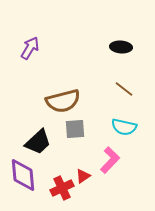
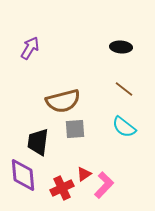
cyan semicircle: rotated 25 degrees clockwise
black trapezoid: rotated 140 degrees clockwise
pink L-shape: moved 6 px left, 25 px down
red triangle: moved 1 px right, 2 px up
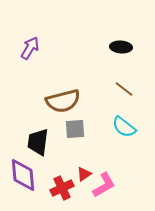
pink L-shape: rotated 16 degrees clockwise
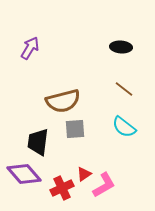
purple diamond: moved 1 px right, 1 px up; rotated 36 degrees counterclockwise
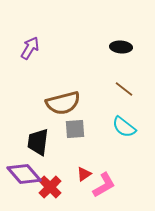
brown semicircle: moved 2 px down
red cross: moved 12 px left, 1 px up; rotated 20 degrees counterclockwise
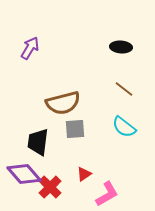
pink L-shape: moved 3 px right, 9 px down
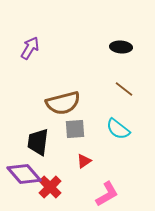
cyan semicircle: moved 6 px left, 2 px down
red triangle: moved 13 px up
